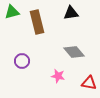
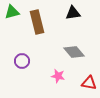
black triangle: moved 2 px right
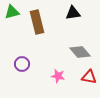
gray diamond: moved 6 px right
purple circle: moved 3 px down
red triangle: moved 6 px up
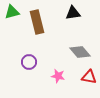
purple circle: moved 7 px right, 2 px up
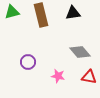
brown rectangle: moved 4 px right, 7 px up
purple circle: moved 1 px left
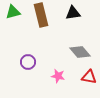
green triangle: moved 1 px right
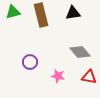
purple circle: moved 2 px right
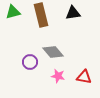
gray diamond: moved 27 px left
red triangle: moved 5 px left
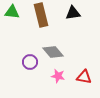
green triangle: moved 1 px left; rotated 21 degrees clockwise
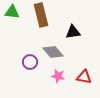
black triangle: moved 19 px down
